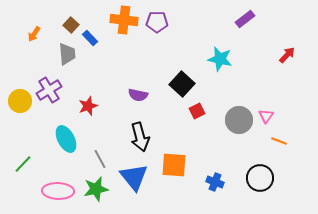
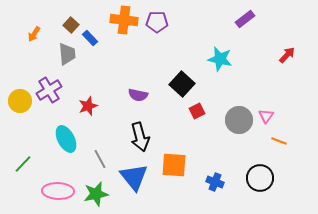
green star: moved 5 px down
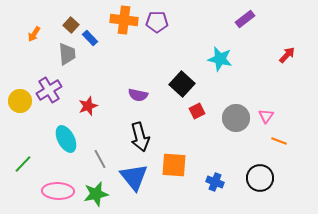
gray circle: moved 3 px left, 2 px up
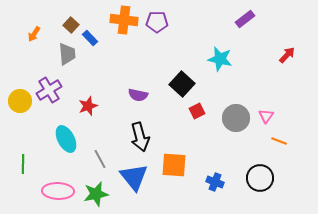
green line: rotated 42 degrees counterclockwise
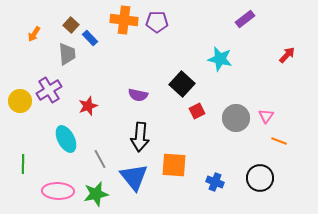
black arrow: rotated 20 degrees clockwise
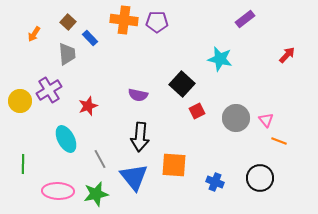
brown square: moved 3 px left, 3 px up
pink triangle: moved 4 px down; rotated 14 degrees counterclockwise
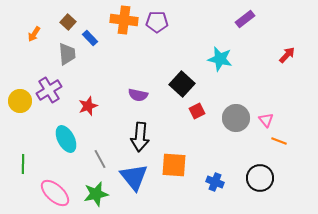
pink ellipse: moved 3 px left, 2 px down; rotated 40 degrees clockwise
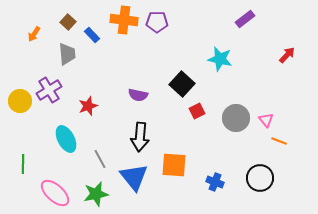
blue rectangle: moved 2 px right, 3 px up
